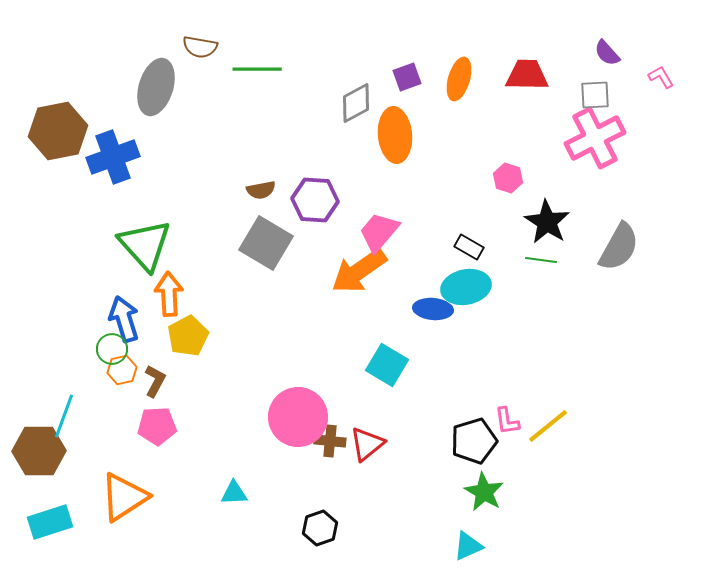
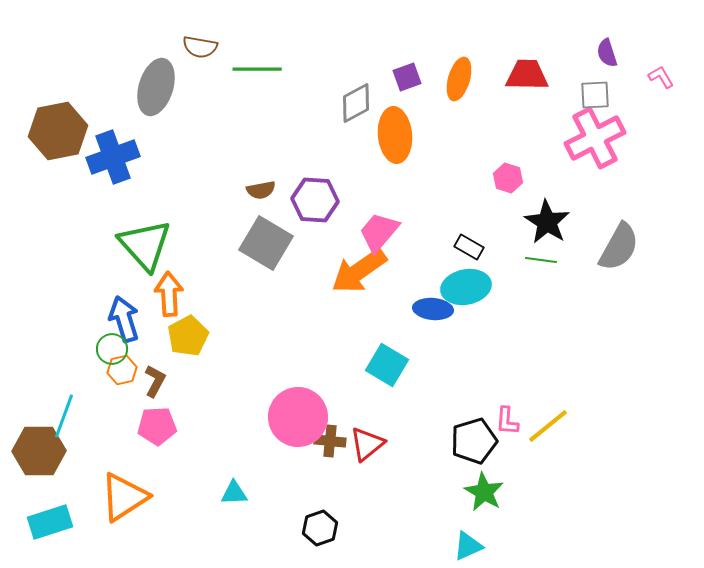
purple semicircle at (607, 53): rotated 24 degrees clockwise
pink L-shape at (507, 421): rotated 12 degrees clockwise
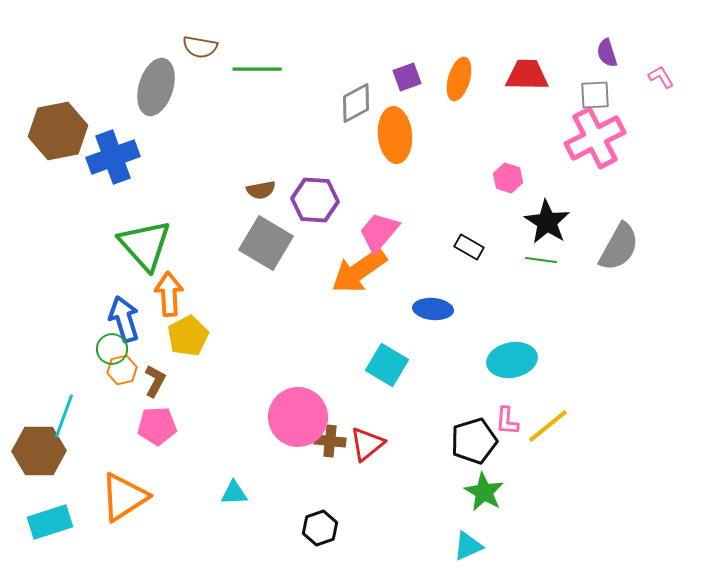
cyan ellipse at (466, 287): moved 46 px right, 73 px down
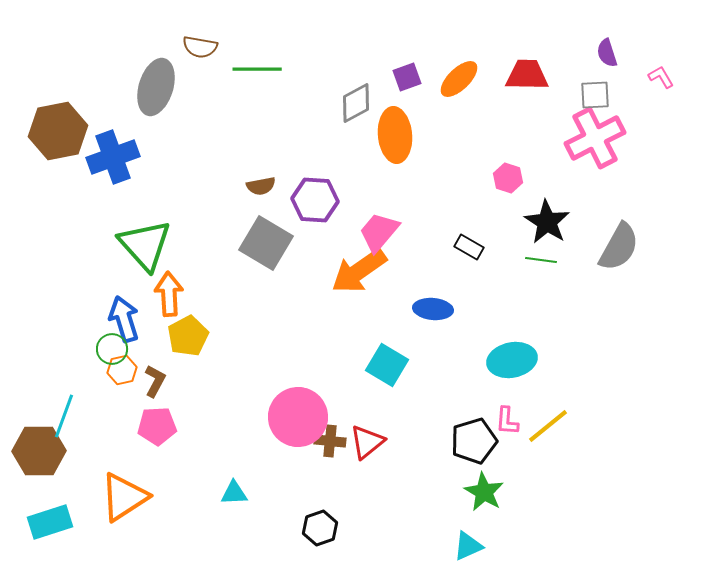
orange ellipse at (459, 79): rotated 30 degrees clockwise
brown semicircle at (261, 190): moved 4 px up
red triangle at (367, 444): moved 2 px up
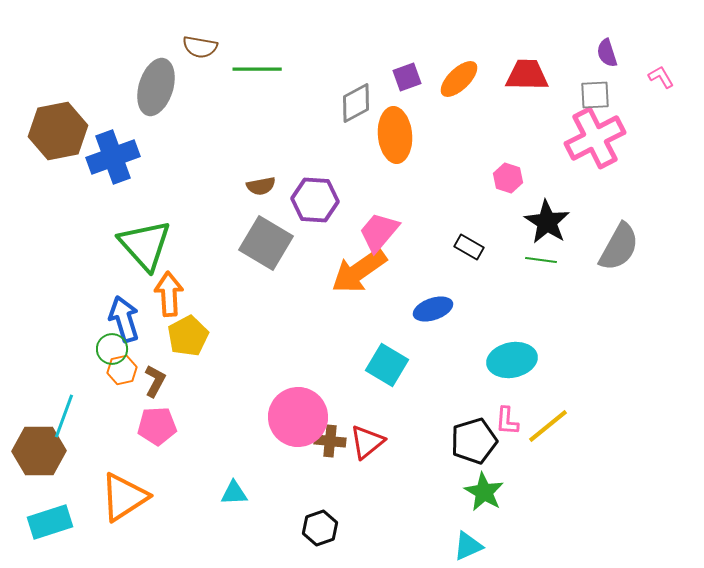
blue ellipse at (433, 309): rotated 24 degrees counterclockwise
